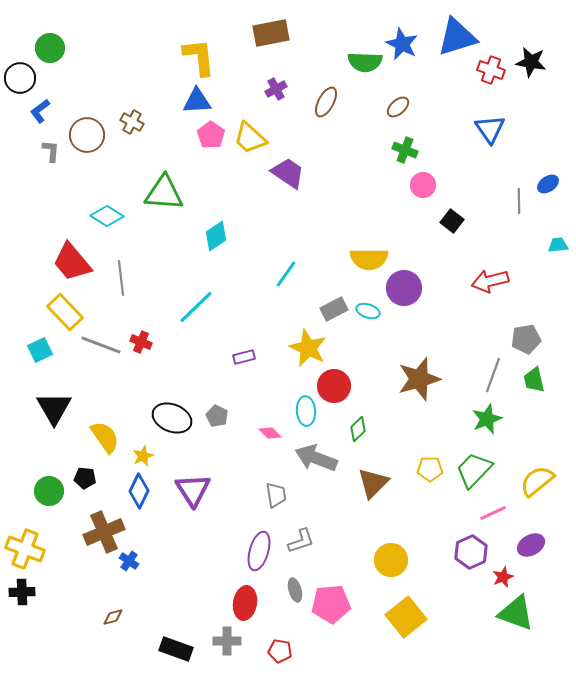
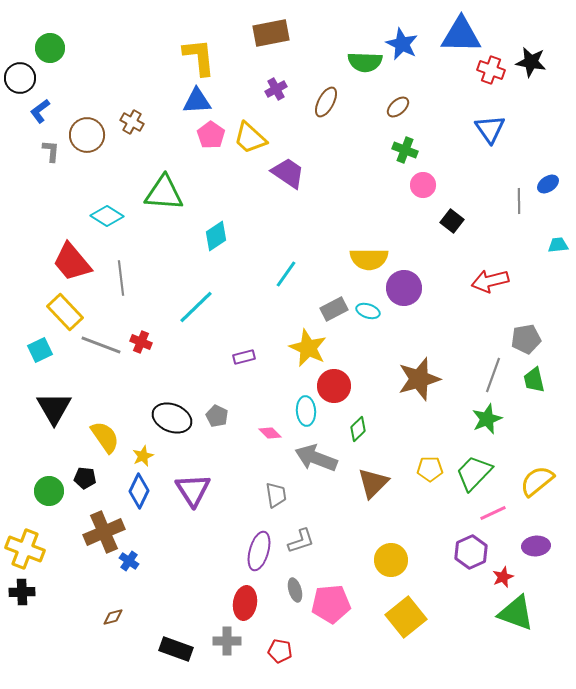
blue triangle at (457, 37): moved 4 px right, 2 px up; rotated 18 degrees clockwise
green trapezoid at (474, 470): moved 3 px down
purple ellipse at (531, 545): moved 5 px right, 1 px down; rotated 24 degrees clockwise
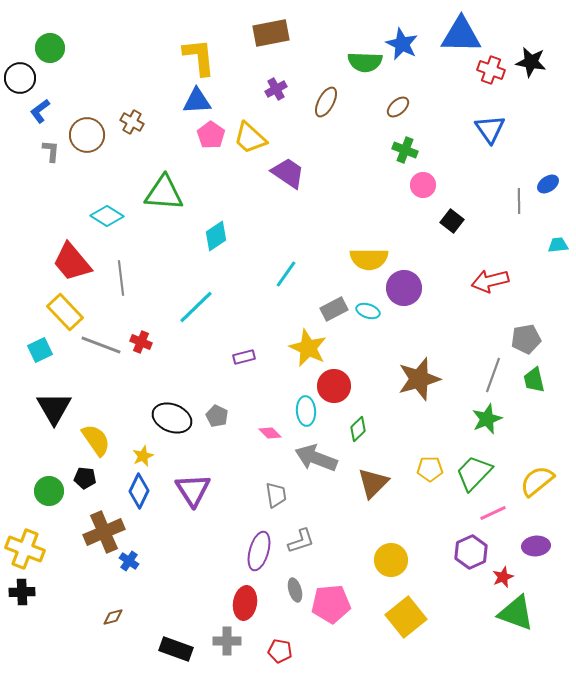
yellow semicircle at (105, 437): moved 9 px left, 3 px down
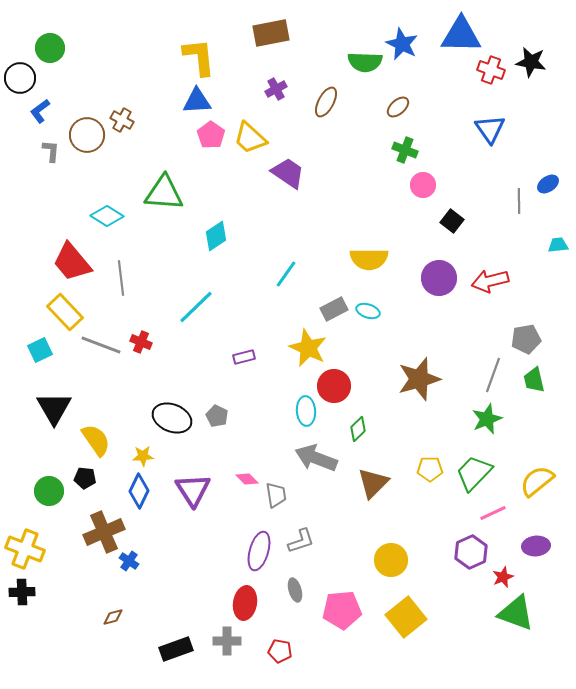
brown cross at (132, 122): moved 10 px left, 2 px up
purple circle at (404, 288): moved 35 px right, 10 px up
pink diamond at (270, 433): moved 23 px left, 46 px down
yellow star at (143, 456): rotated 20 degrees clockwise
pink pentagon at (331, 604): moved 11 px right, 6 px down
black rectangle at (176, 649): rotated 40 degrees counterclockwise
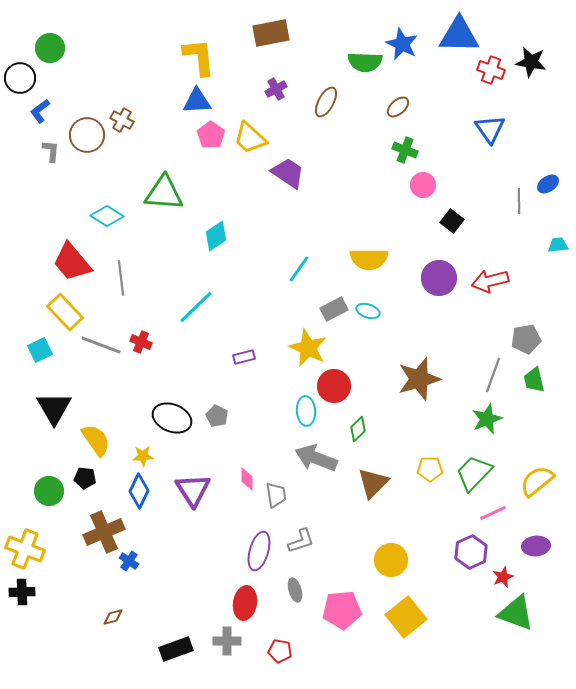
blue triangle at (461, 35): moved 2 px left
cyan line at (286, 274): moved 13 px right, 5 px up
pink diamond at (247, 479): rotated 45 degrees clockwise
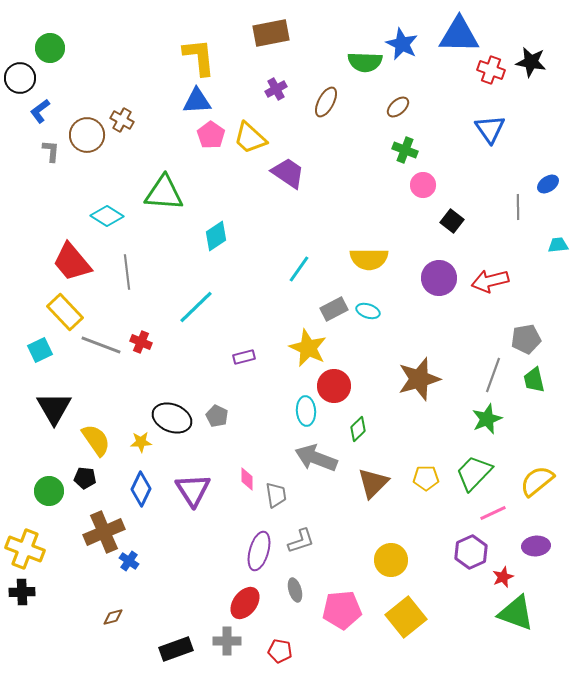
gray line at (519, 201): moved 1 px left, 6 px down
gray line at (121, 278): moved 6 px right, 6 px up
yellow star at (143, 456): moved 2 px left, 14 px up
yellow pentagon at (430, 469): moved 4 px left, 9 px down
blue diamond at (139, 491): moved 2 px right, 2 px up
red ellipse at (245, 603): rotated 28 degrees clockwise
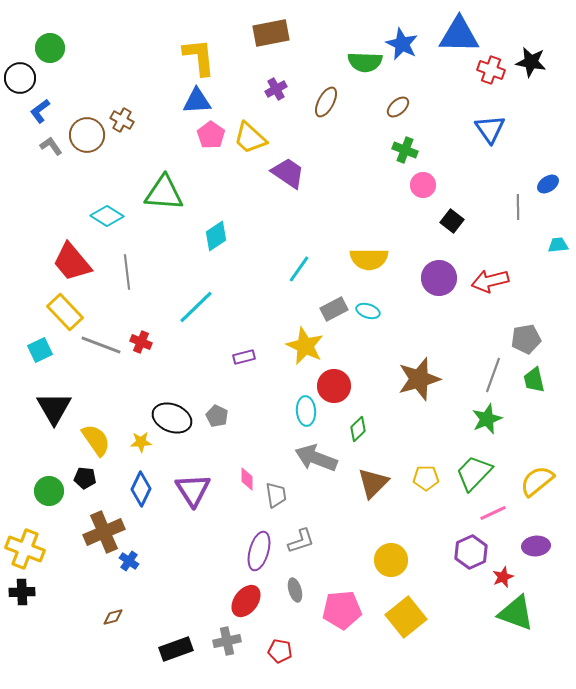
gray L-shape at (51, 151): moved 5 px up; rotated 40 degrees counterclockwise
yellow star at (308, 348): moved 3 px left, 2 px up
red ellipse at (245, 603): moved 1 px right, 2 px up
gray cross at (227, 641): rotated 12 degrees counterclockwise
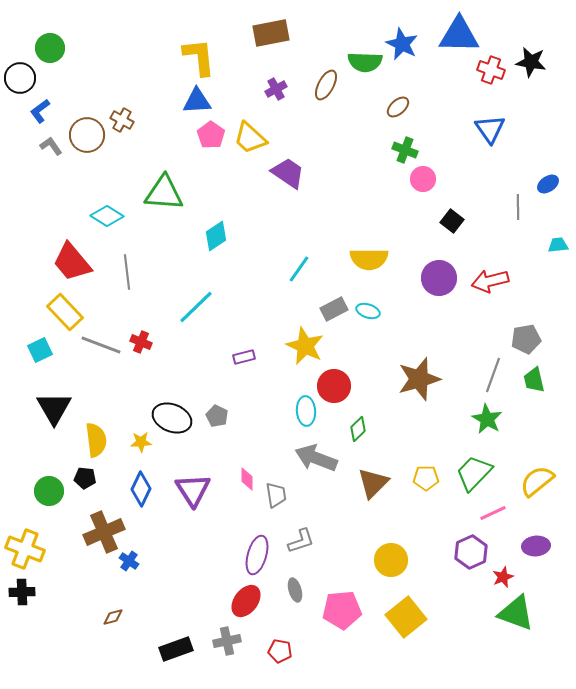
brown ellipse at (326, 102): moved 17 px up
pink circle at (423, 185): moved 6 px up
green star at (487, 419): rotated 20 degrees counterclockwise
yellow semicircle at (96, 440): rotated 28 degrees clockwise
purple ellipse at (259, 551): moved 2 px left, 4 px down
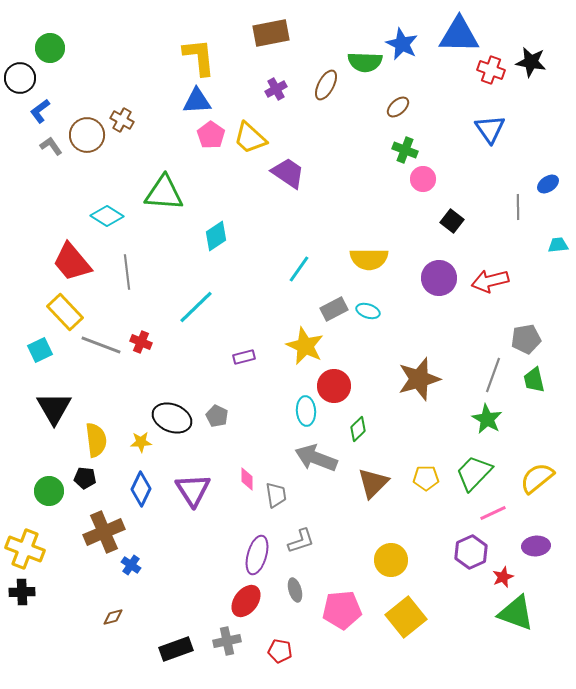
yellow semicircle at (537, 481): moved 3 px up
blue cross at (129, 561): moved 2 px right, 4 px down
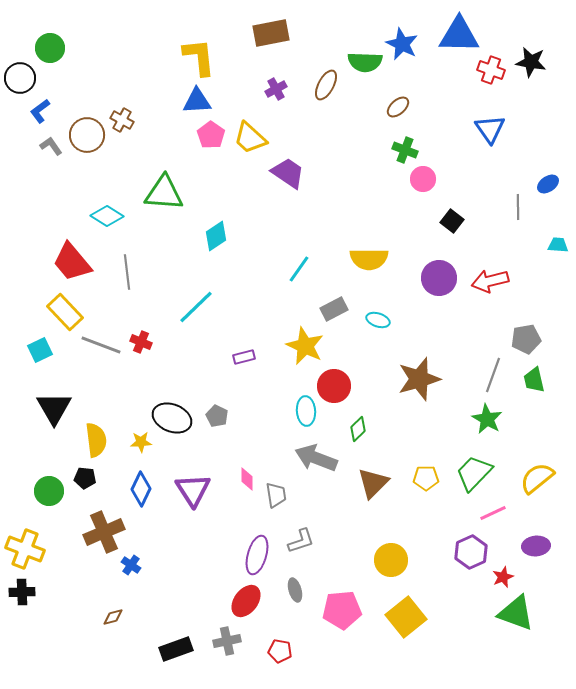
cyan trapezoid at (558, 245): rotated 10 degrees clockwise
cyan ellipse at (368, 311): moved 10 px right, 9 px down
